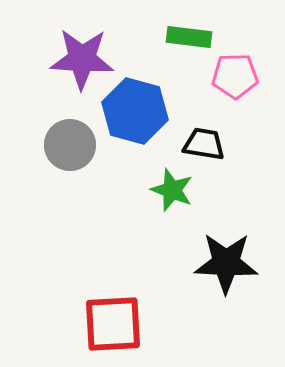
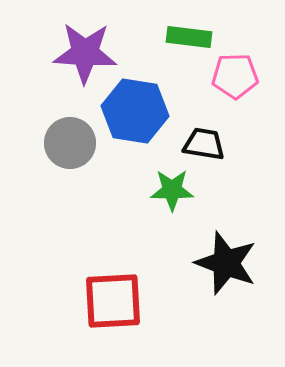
purple star: moved 3 px right, 6 px up
blue hexagon: rotated 6 degrees counterclockwise
gray circle: moved 2 px up
green star: rotated 21 degrees counterclockwise
black star: rotated 18 degrees clockwise
red square: moved 23 px up
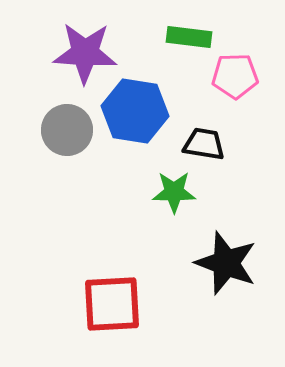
gray circle: moved 3 px left, 13 px up
green star: moved 2 px right, 2 px down
red square: moved 1 px left, 3 px down
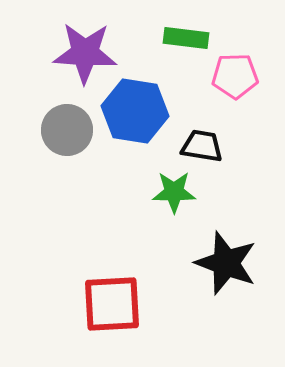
green rectangle: moved 3 px left, 1 px down
black trapezoid: moved 2 px left, 2 px down
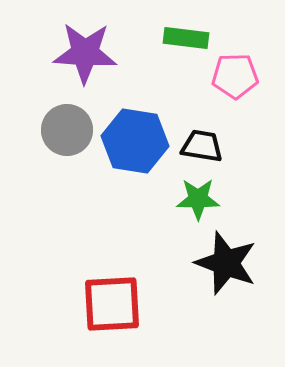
blue hexagon: moved 30 px down
green star: moved 24 px right, 7 px down
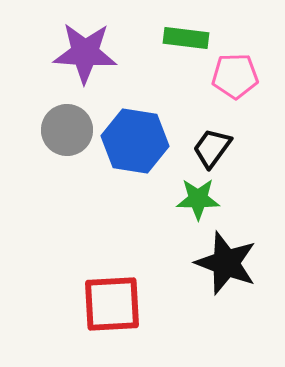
black trapezoid: moved 10 px right, 2 px down; rotated 63 degrees counterclockwise
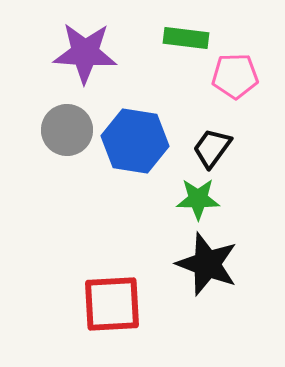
black star: moved 19 px left, 1 px down
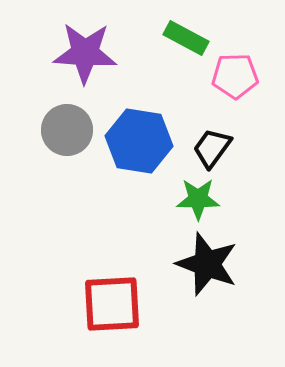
green rectangle: rotated 21 degrees clockwise
blue hexagon: moved 4 px right
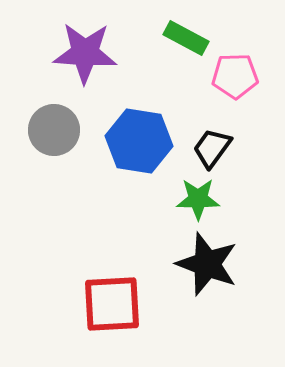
gray circle: moved 13 px left
